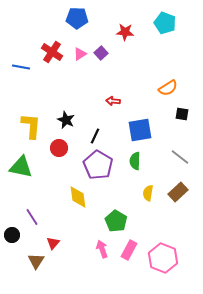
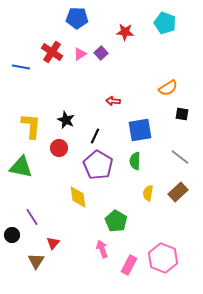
pink rectangle: moved 15 px down
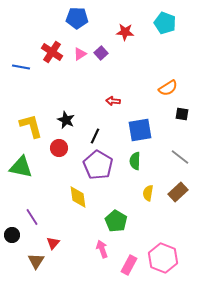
yellow L-shape: rotated 20 degrees counterclockwise
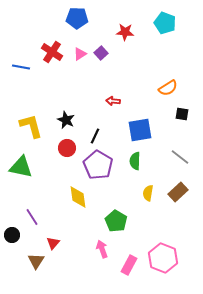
red circle: moved 8 px right
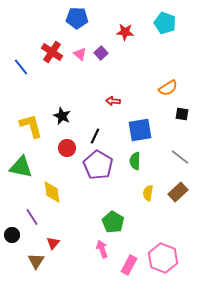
pink triangle: rotated 48 degrees counterclockwise
blue line: rotated 42 degrees clockwise
black star: moved 4 px left, 4 px up
yellow diamond: moved 26 px left, 5 px up
green pentagon: moved 3 px left, 1 px down
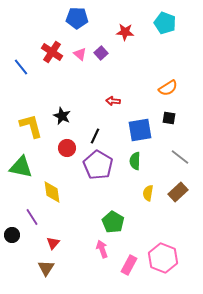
black square: moved 13 px left, 4 px down
brown triangle: moved 10 px right, 7 px down
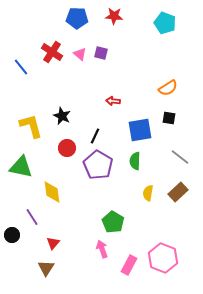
red star: moved 11 px left, 16 px up
purple square: rotated 32 degrees counterclockwise
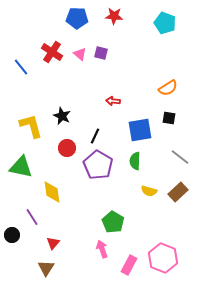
yellow semicircle: moved 1 px right, 2 px up; rotated 84 degrees counterclockwise
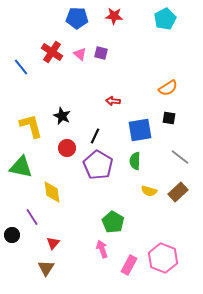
cyan pentagon: moved 4 px up; rotated 25 degrees clockwise
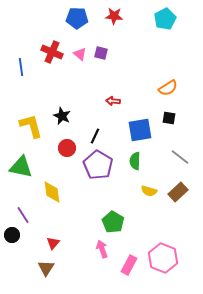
red cross: rotated 10 degrees counterclockwise
blue line: rotated 30 degrees clockwise
purple line: moved 9 px left, 2 px up
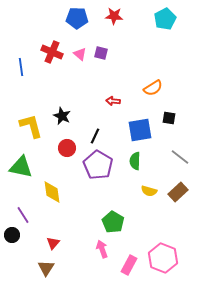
orange semicircle: moved 15 px left
